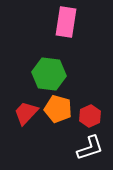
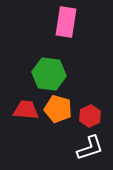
red trapezoid: moved 3 px up; rotated 52 degrees clockwise
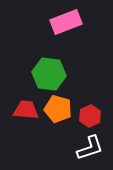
pink rectangle: rotated 60 degrees clockwise
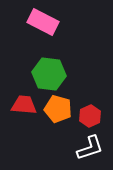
pink rectangle: moved 23 px left; rotated 48 degrees clockwise
red trapezoid: moved 2 px left, 5 px up
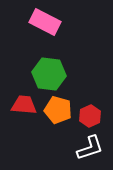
pink rectangle: moved 2 px right
orange pentagon: moved 1 px down
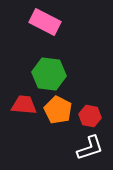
orange pentagon: rotated 12 degrees clockwise
red hexagon: rotated 25 degrees counterclockwise
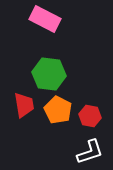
pink rectangle: moved 3 px up
red trapezoid: rotated 76 degrees clockwise
white L-shape: moved 4 px down
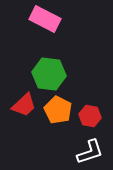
red trapezoid: rotated 56 degrees clockwise
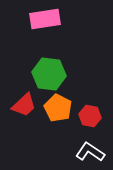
pink rectangle: rotated 36 degrees counterclockwise
orange pentagon: moved 2 px up
white L-shape: rotated 128 degrees counterclockwise
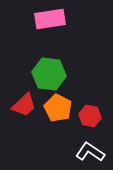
pink rectangle: moved 5 px right
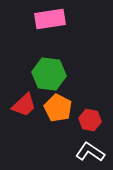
red hexagon: moved 4 px down
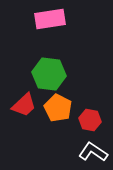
white L-shape: moved 3 px right
